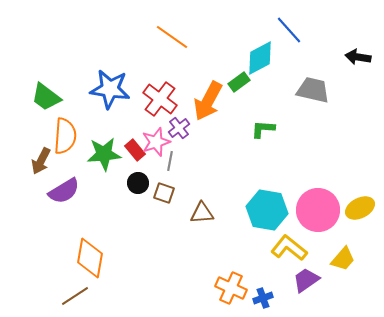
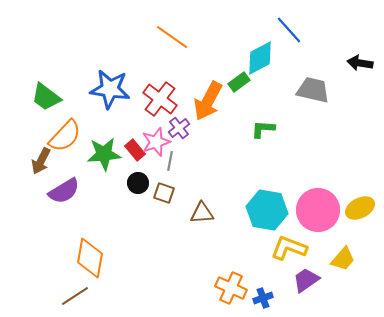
black arrow: moved 2 px right, 6 px down
orange semicircle: rotated 39 degrees clockwise
yellow L-shape: rotated 18 degrees counterclockwise
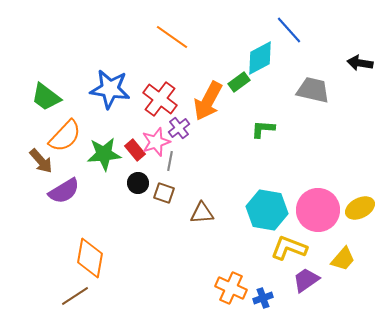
brown arrow: rotated 68 degrees counterclockwise
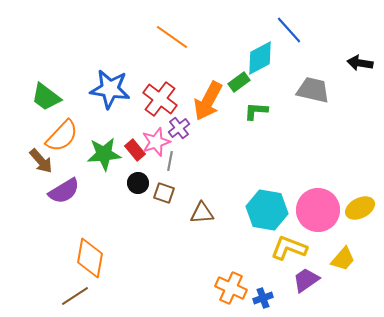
green L-shape: moved 7 px left, 18 px up
orange semicircle: moved 3 px left
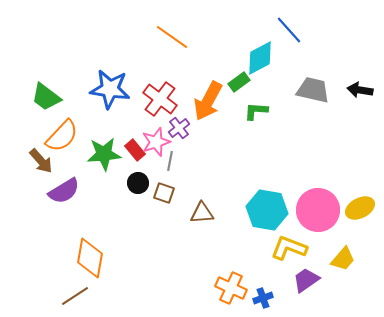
black arrow: moved 27 px down
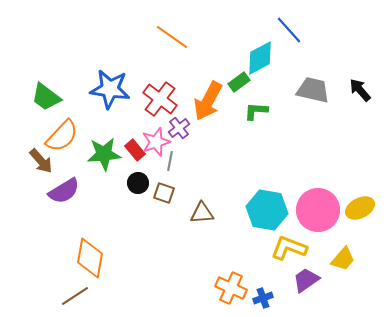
black arrow: rotated 40 degrees clockwise
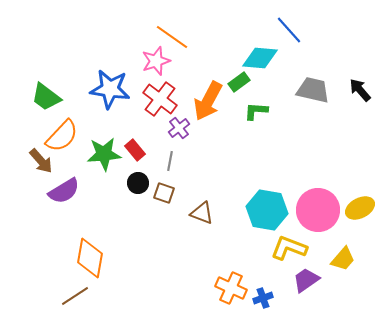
cyan diamond: rotated 33 degrees clockwise
pink star: moved 81 px up
brown triangle: rotated 25 degrees clockwise
